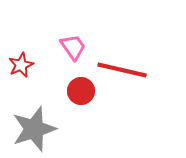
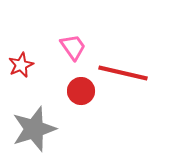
red line: moved 1 px right, 3 px down
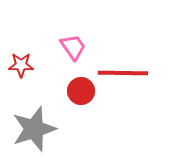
red star: rotated 25 degrees clockwise
red line: rotated 12 degrees counterclockwise
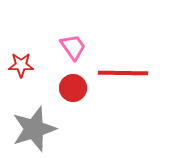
red circle: moved 8 px left, 3 px up
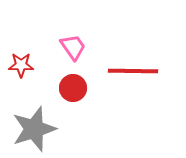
red line: moved 10 px right, 2 px up
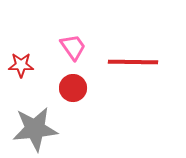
red line: moved 9 px up
gray star: moved 1 px right; rotated 12 degrees clockwise
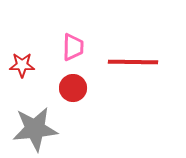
pink trapezoid: rotated 36 degrees clockwise
red star: moved 1 px right
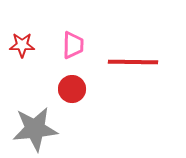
pink trapezoid: moved 2 px up
red star: moved 20 px up
red circle: moved 1 px left, 1 px down
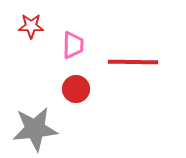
red star: moved 9 px right, 19 px up
red circle: moved 4 px right
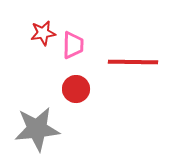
red star: moved 12 px right, 7 px down; rotated 10 degrees counterclockwise
gray star: moved 2 px right
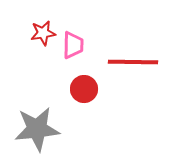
red circle: moved 8 px right
